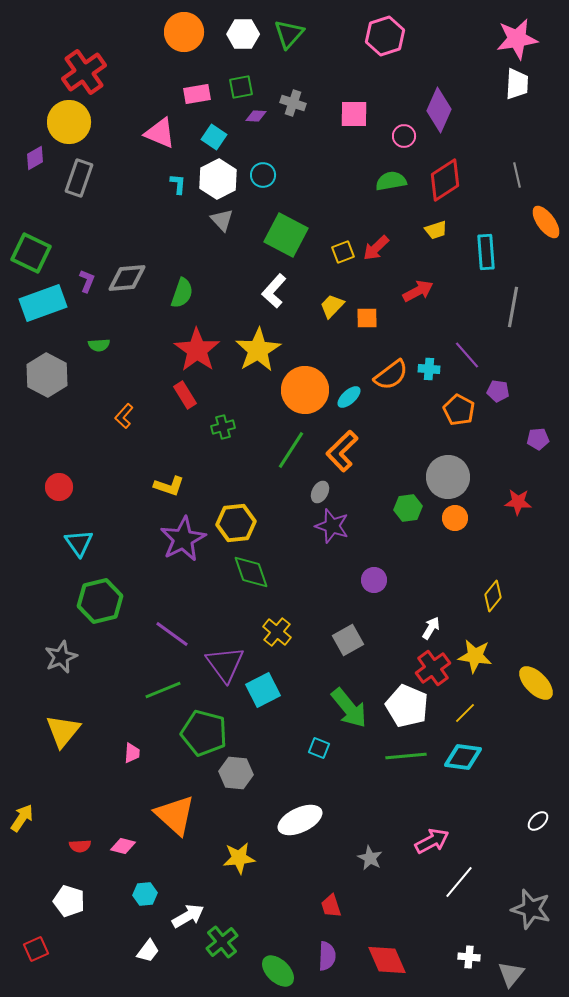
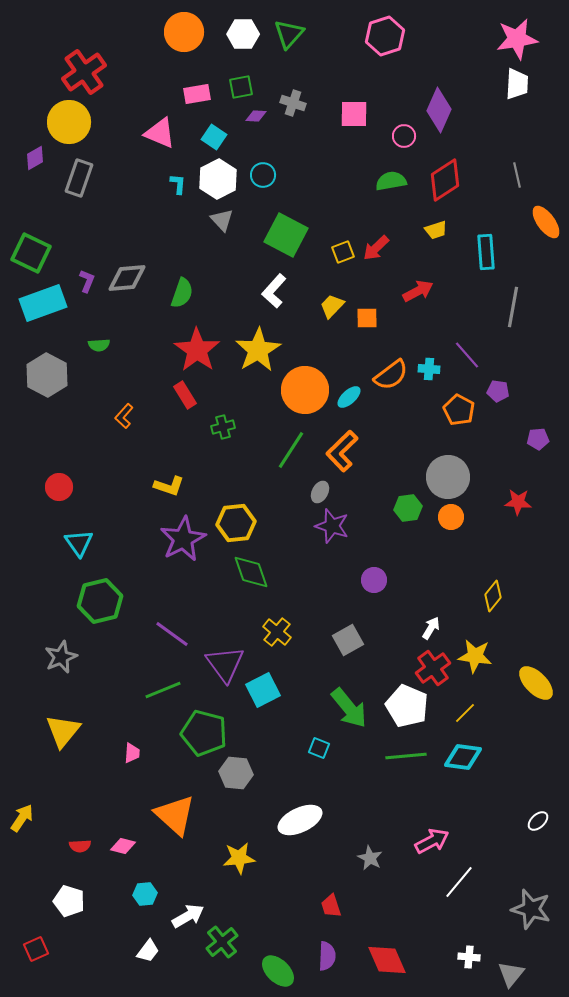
orange circle at (455, 518): moved 4 px left, 1 px up
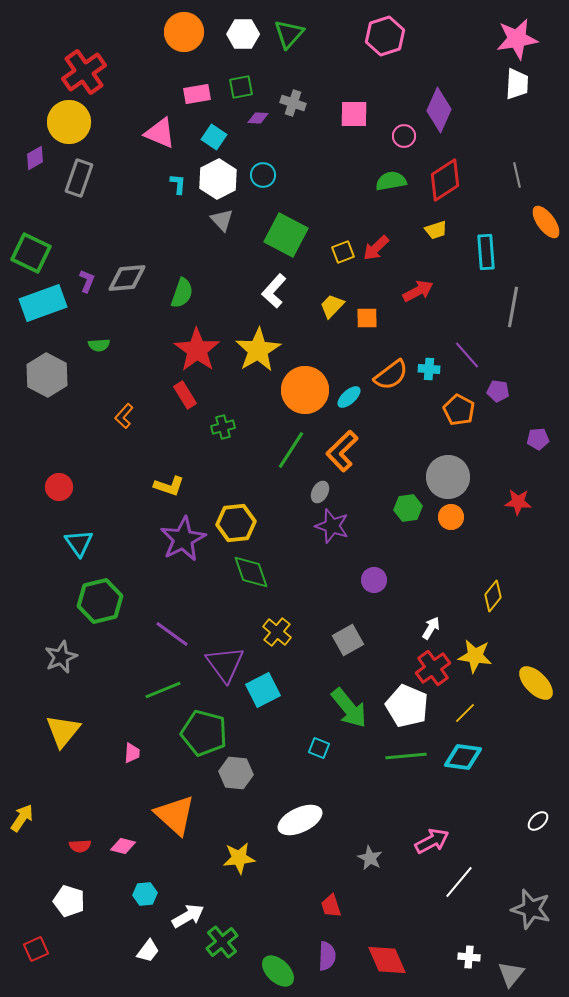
purple diamond at (256, 116): moved 2 px right, 2 px down
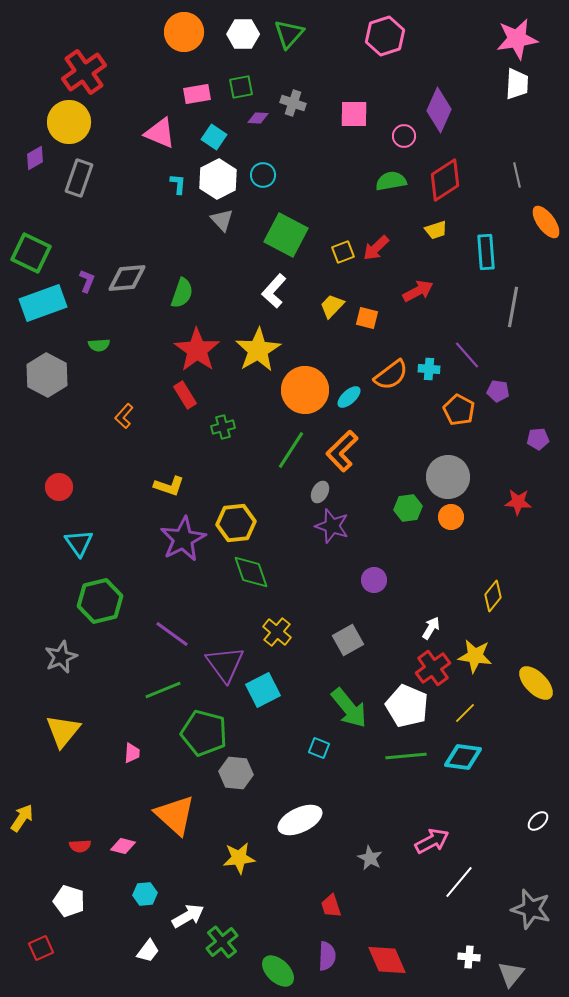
orange square at (367, 318): rotated 15 degrees clockwise
red square at (36, 949): moved 5 px right, 1 px up
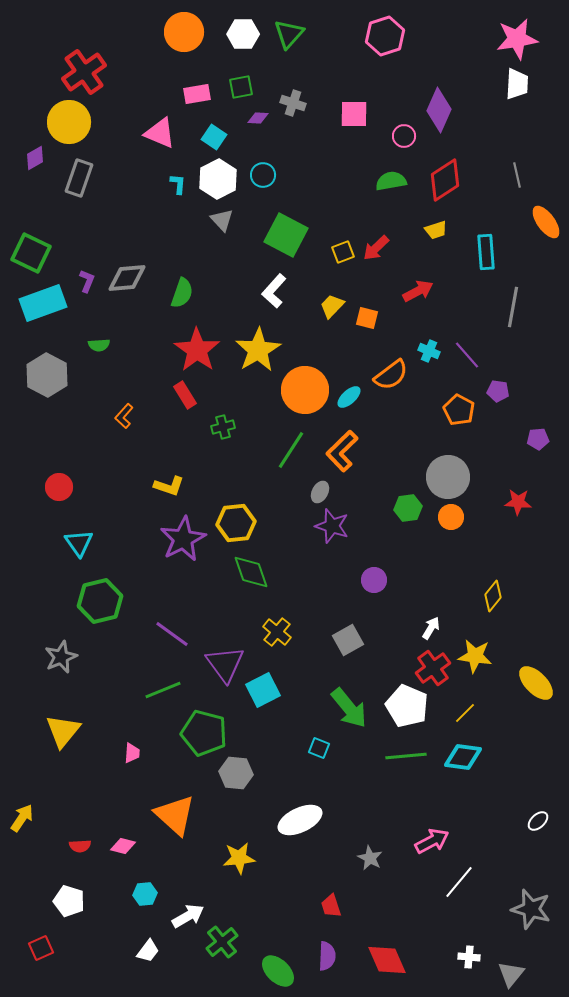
cyan cross at (429, 369): moved 18 px up; rotated 20 degrees clockwise
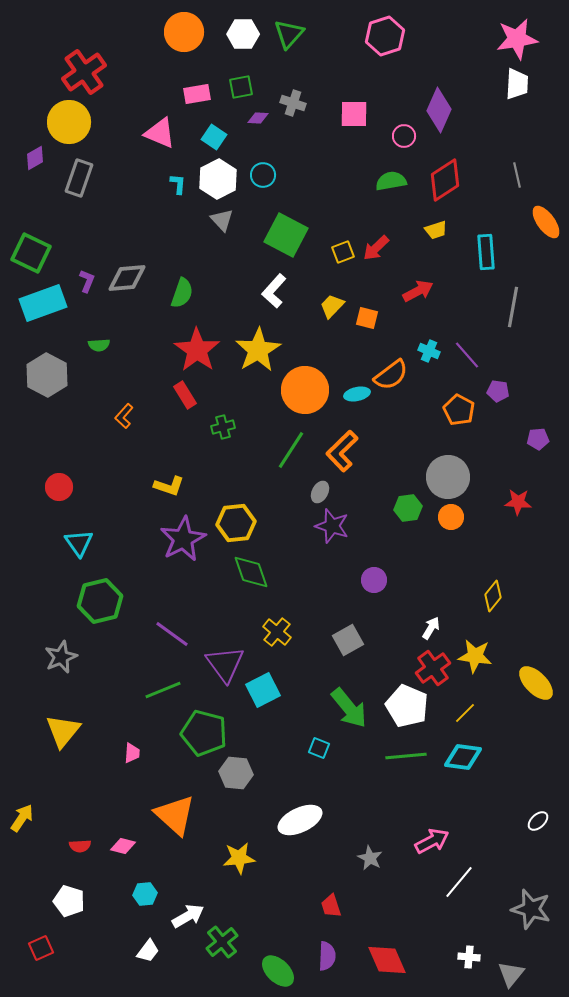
cyan ellipse at (349, 397): moved 8 px right, 3 px up; rotated 30 degrees clockwise
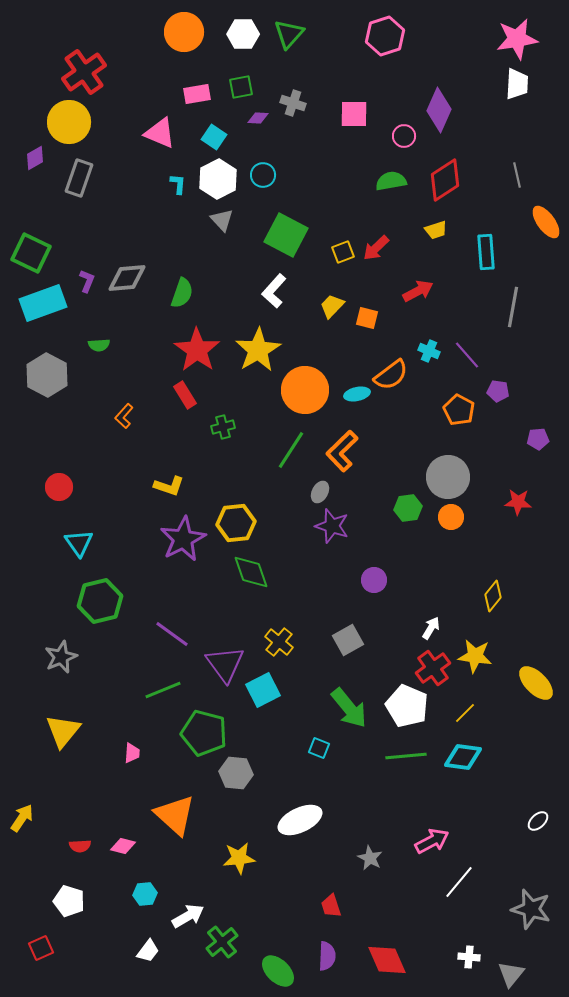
yellow cross at (277, 632): moved 2 px right, 10 px down
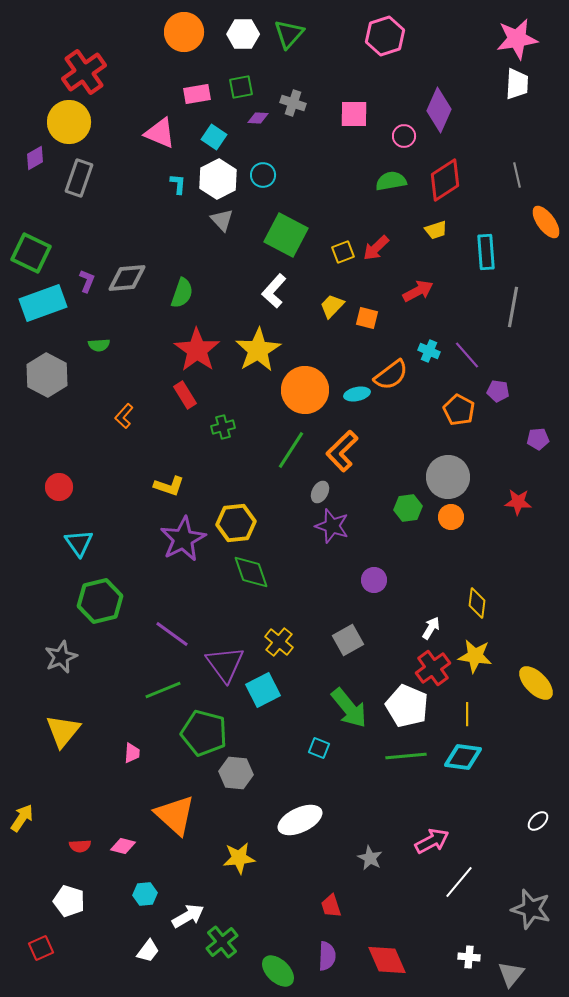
yellow diamond at (493, 596): moved 16 px left, 7 px down; rotated 32 degrees counterclockwise
yellow line at (465, 713): moved 2 px right, 1 px down; rotated 45 degrees counterclockwise
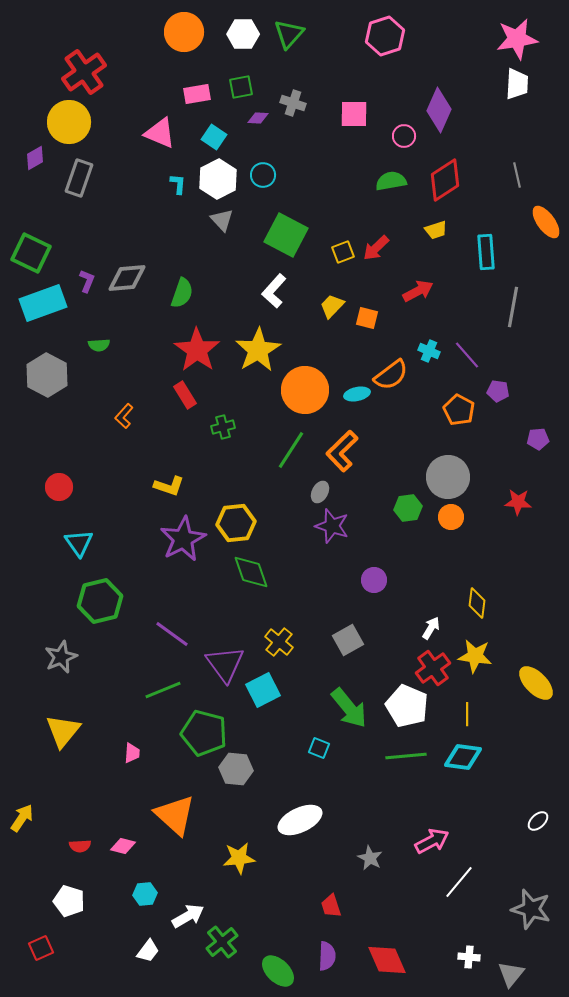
gray hexagon at (236, 773): moved 4 px up
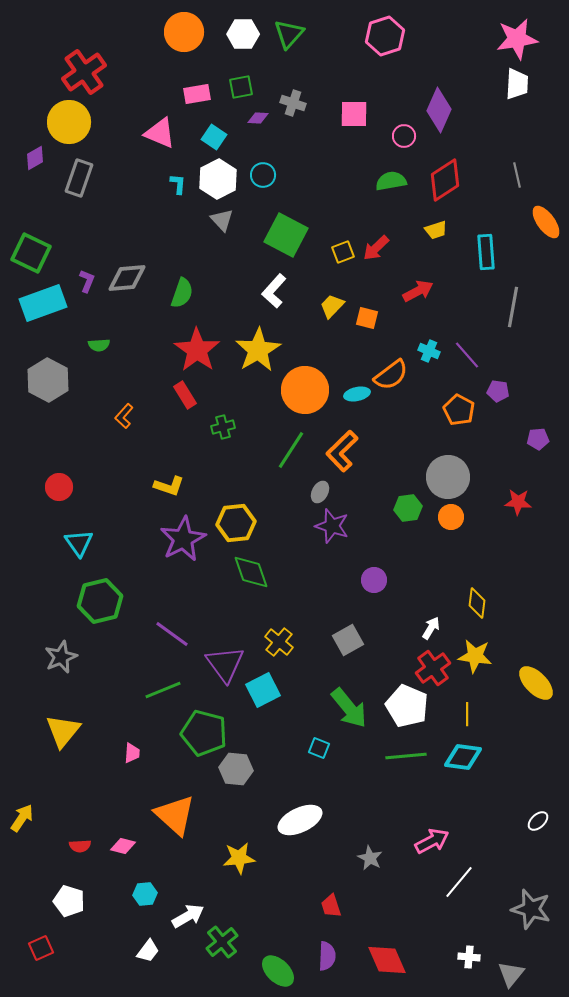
gray hexagon at (47, 375): moved 1 px right, 5 px down
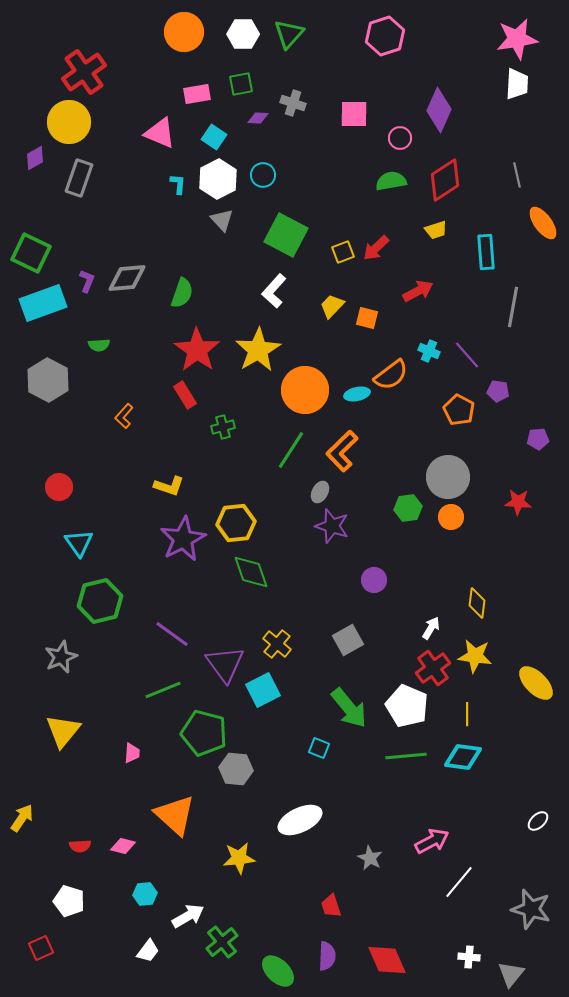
green square at (241, 87): moved 3 px up
pink circle at (404, 136): moved 4 px left, 2 px down
orange ellipse at (546, 222): moved 3 px left, 1 px down
yellow cross at (279, 642): moved 2 px left, 2 px down
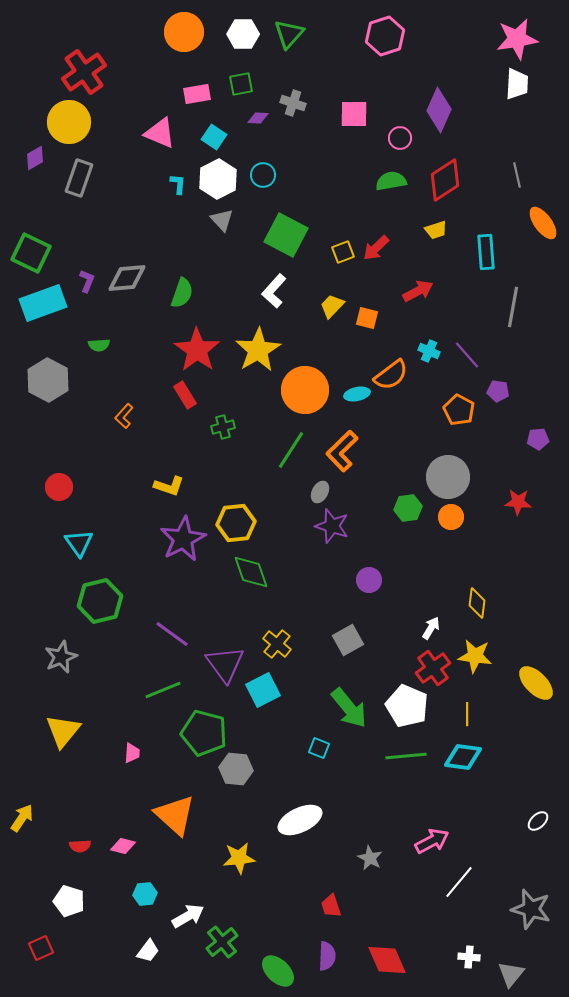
purple circle at (374, 580): moved 5 px left
